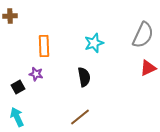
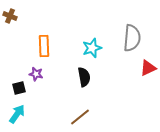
brown cross: rotated 24 degrees clockwise
gray semicircle: moved 11 px left, 3 px down; rotated 20 degrees counterclockwise
cyan star: moved 2 px left, 5 px down
black square: moved 1 px right, 1 px down; rotated 16 degrees clockwise
cyan arrow: moved 3 px up; rotated 60 degrees clockwise
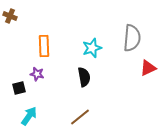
purple star: moved 1 px right
cyan arrow: moved 12 px right, 2 px down
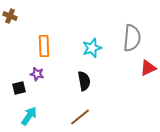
black semicircle: moved 4 px down
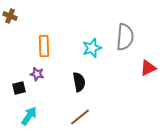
gray semicircle: moved 7 px left, 1 px up
black semicircle: moved 5 px left, 1 px down
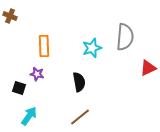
black square: rotated 32 degrees clockwise
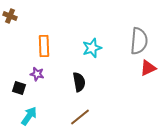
gray semicircle: moved 14 px right, 4 px down
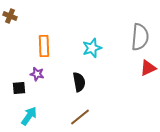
gray semicircle: moved 1 px right, 4 px up
black square: rotated 24 degrees counterclockwise
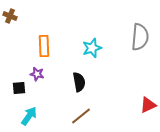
red triangle: moved 37 px down
brown line: moved 1 px right, 1 px up
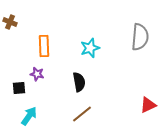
brown cross: moved 6 px down
cyan star: moved 2 px left
brown line: moved 1 px right, 2 px up
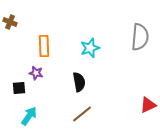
purple star: moved 1 px left, 1 px up
